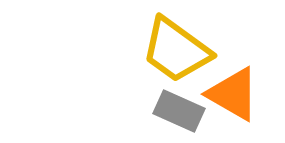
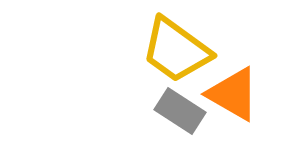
gray rectangle: moved 1 px right; rotated 9 degrees clockwise
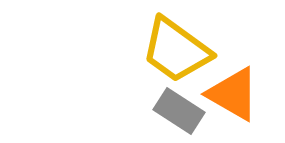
gray rectangle: moved 1 px left
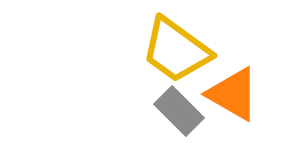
gray rectangle: rotated 12 degrees clockwise
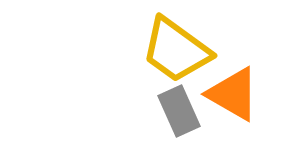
gray rectangle: rotated 21 degrees clockwise
